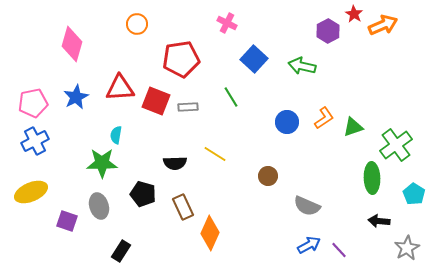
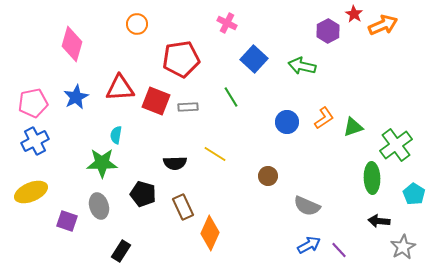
gray star: moved 4 px left, 1 px up
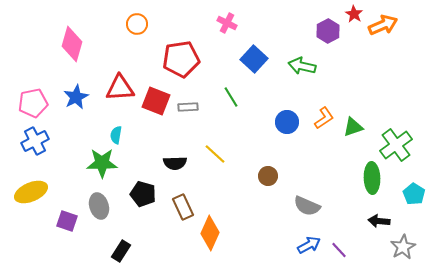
yellow line: rotated 10 degrees clockwise
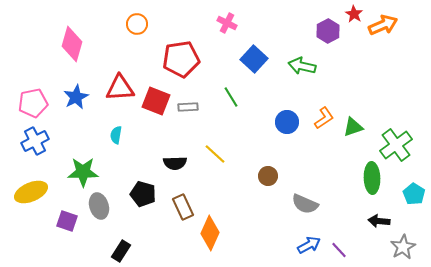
green star: moved 19 px left, 9 px down
gray semicircle: moved 2 px left, 2 px up
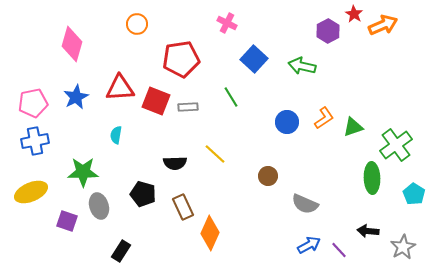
blue cross: rotated 16 degrees clockwise
black arrow: moved 11 px left, 10 px down
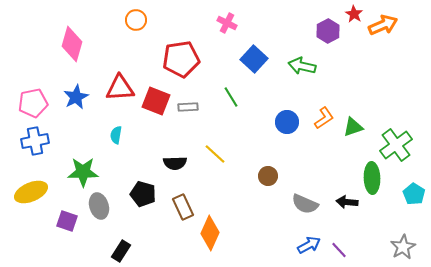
orange circle: moved 1 px left, 4 px up
black arrow: moved 21 px left, 29 px up
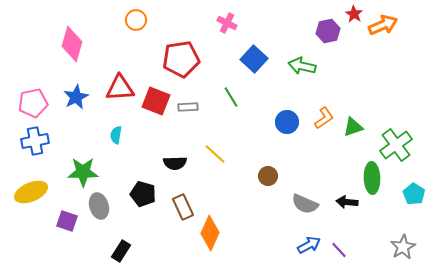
purple hexagon: rotated 15 degrees clockwise
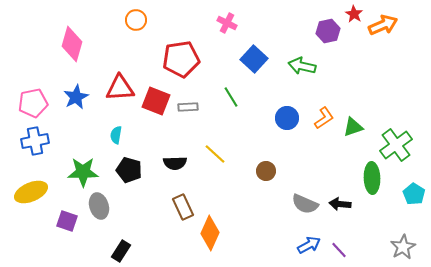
blue circle: moved 4 px up
brown circle: moved 2 px left, 5 px up
black pentagon: moved 14 px left, 24 px up
black arrow: moved 7 px left, 2 px down
